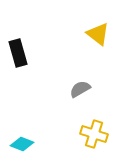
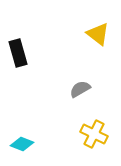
yellow cross: rotated 8 degrees clockwise
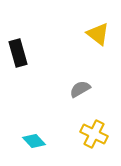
cyan diamond: moved 12 px right, 3 px up; rotated 25 degrees clockwise
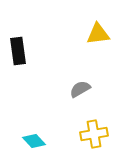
yellow triangle: rotated 45 degrees counterclockwise
black rectangle: moved 2 px up; rotated 8 degrees clockwise
yellow cross: rotated 36 degrees counterclockwise
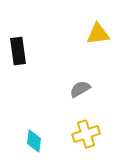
yellow cross: moved 8 px left; rotated 8 degrees counterclockwise
cyan diamond: rotated 50 degrees clockwise
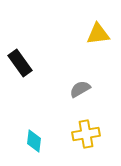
black rectangle: moved 2 px right, 12 px down; rotated 28 degrees counterclockwise
yellow cross: rotated 8 degrees clockwise
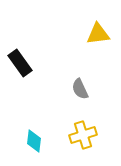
gray semicircle: rotated 85 degrees counterclockwise
yellow cross: moved 3 px left, 1 px down; rotated 8 degrees counterclockwise
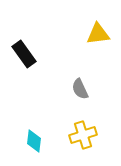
black rectangle: moved 4 px right, 9 px up
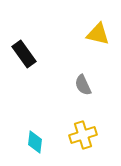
yellow triangle: rotated 20 degrees clockwise
gray semicircle: moved 3 px right, 4 px up
cyan diamond: moved 1 px right, 1 px down
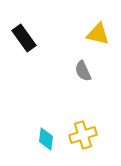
black rectangle: moved 16 px up
gray semicircle: moved 14 px up
cyan diamond: moved 11 px right, 3 px up
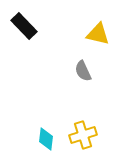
black rectangle: moved 12 px up; rotated 8 degrees counterclockwise
